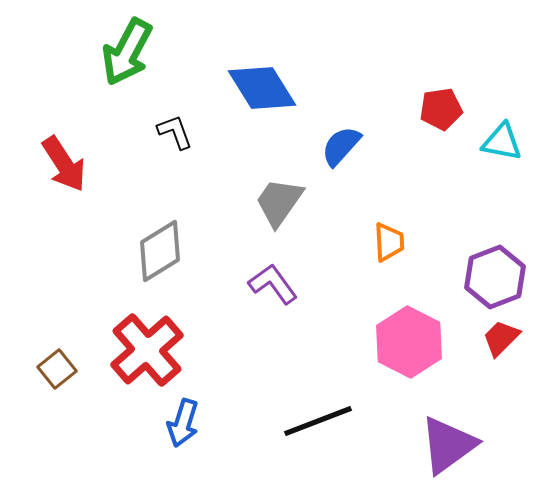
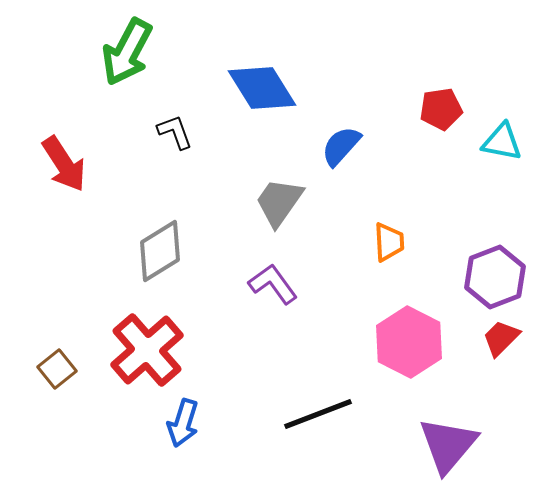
black line: moved 7 px up
purple triangle: rotated 14 degrees counterclockwise
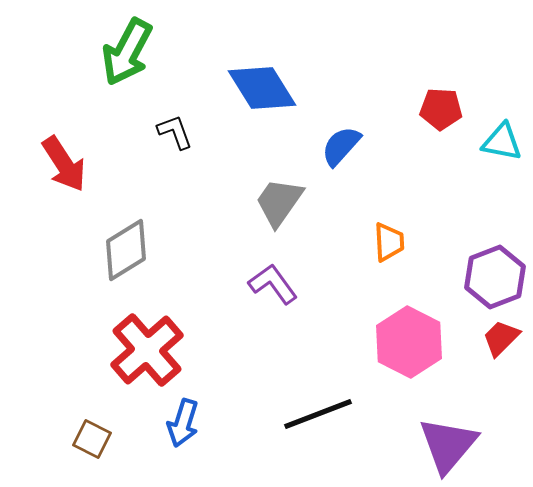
red pentagon: rotated 12 degrees clockwise
gray diamond: moved 34 px left, 1 px up
brown square: moved 35 px right, 70 px down; rotated 24 degrees counterclockwise
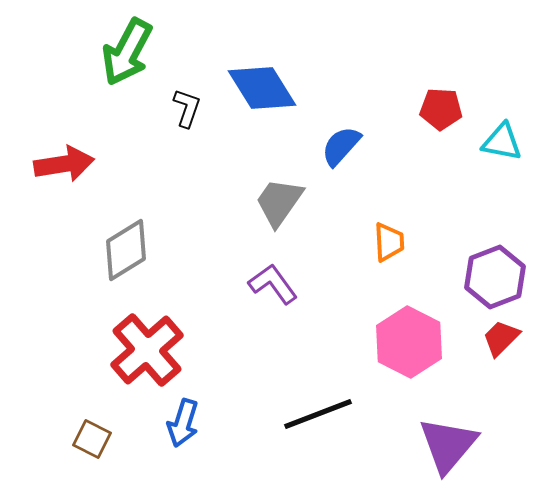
black L-shape: moved 12 px right, 24 px up; rotated 39 degrees clockwise
red arrow: rotated 66 degrees counterclockwise
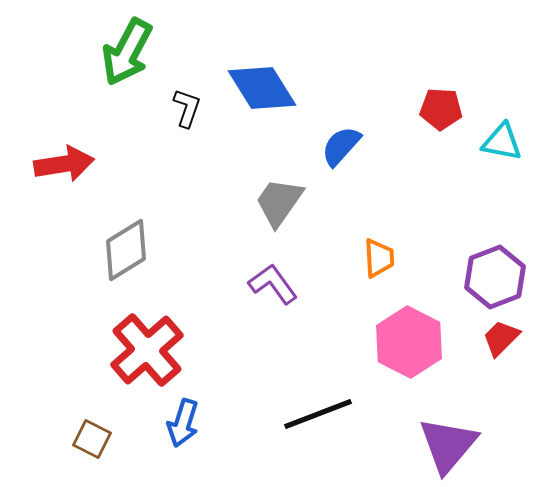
orange trapezoid: moved 10 px left, 16 px down
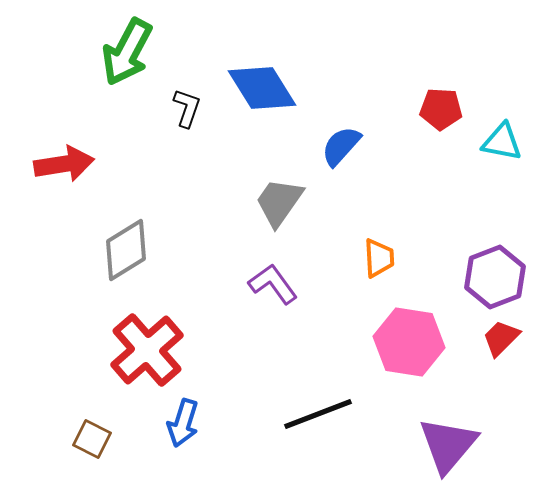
pink hexagon: rotated 18 degrees counterclockwise
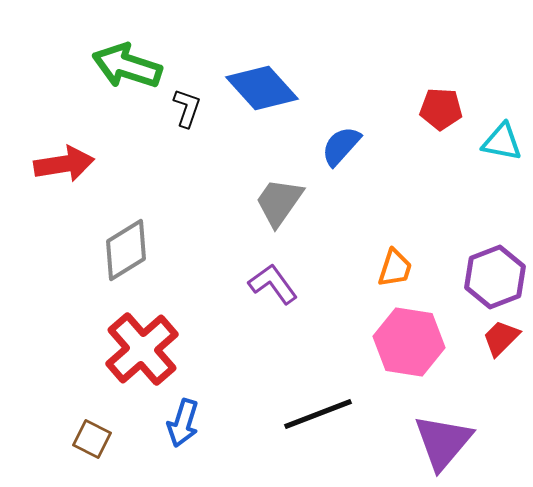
green arrow: moved 14 px down; rotated 80 degrees clockwise
blue diamond: rotated 10 degrees counterclockwise
orange trapezoid: moved 16 px right, 10 px down; rotated 21 degrees clockwise
red cross: moved 5 px left, 1 px up
purple triangle: moved 5 px left, 3 px up
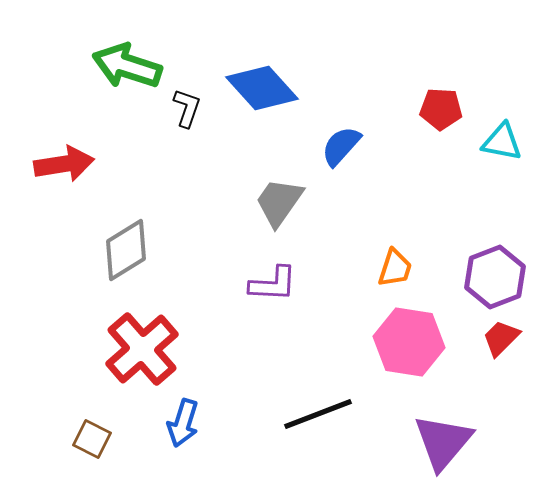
purple L-shape: rotated 129 degrees clockwise
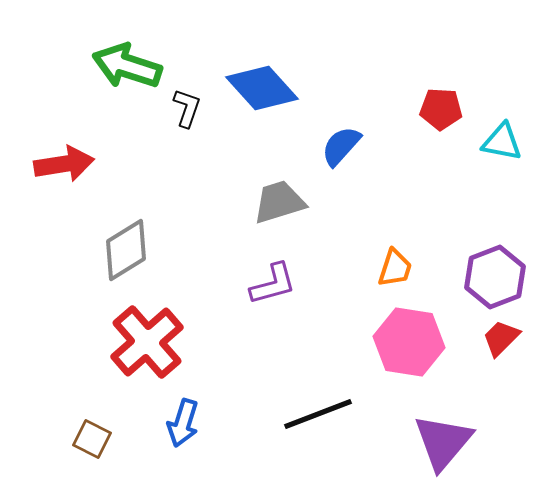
gray trapezoid: rotated 38 degrees clockwise
purple L-shape: rotated 18 degrees counterclockwise
red cross: moved 5 px right, 7 px up
